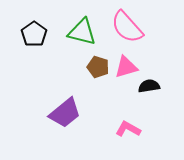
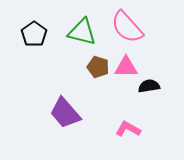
pink triangle: rotated 15 degrees clockwise
purple trapezoid: rotated 88 degrees clockwise
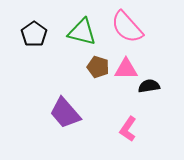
pink triangle: moved 2 px down
pink L-shape: rotated 85 degrees counterclockwise
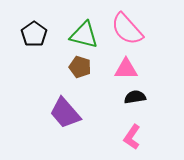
pink semicircle: moved 2 px down
green triangle: moved 2 px right, 3 px down
brown pentagon: moved 18 px left
black semicircle: moved 14 px left, 11 px down
pink L-shape: moved 4 px right, 8 px down
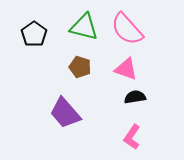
green triangle: moved 8 px up
pink triangle: rotated 20 degrees clockwise
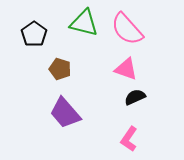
green triangle: moved 4 px up
brown pentagon: moved 20 px left, 2 px down
black semicircle: rotated 15 degrees counterclockwise
pink L-shape: moved 3 px left, 2 px down
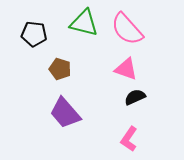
black pentagon: rotated 30 degrees counterclockwise
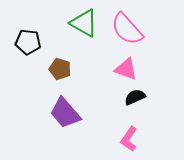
green triangle: rotated 16 degrees clockwise
black pentagon: moved 6 px left, 8 px down
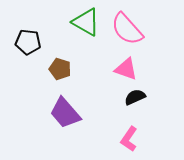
green triangle: moved 2 px right, 1 px up
